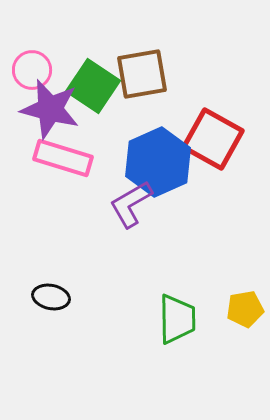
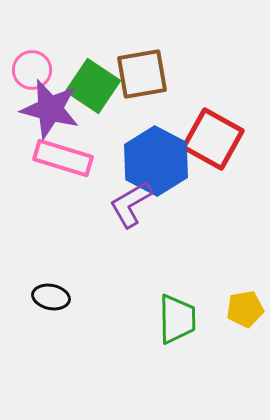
blue hexagon: moved 2 px left, 1 px up; rotated 8 degrees counterclockwise
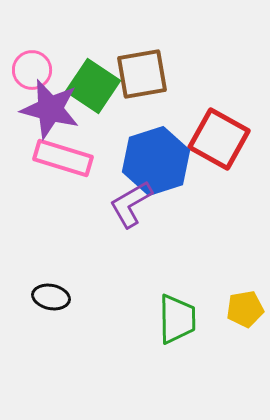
red square: moved 6 px right
blue hexagon: rotated 14 degrees clockwise
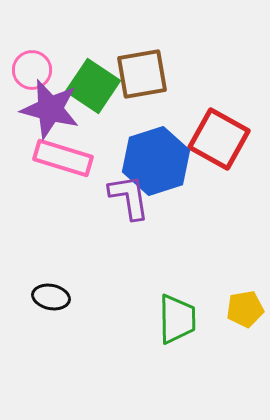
purple L-shape: moved 2 px left, 7 px up; rotated 111 degrees clockwise
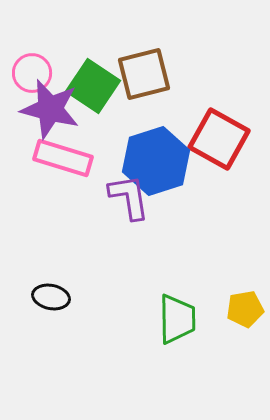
pink circle: moved 3 px down
brown square: moved 2 px right; rotated 4 degrees counterclockwise
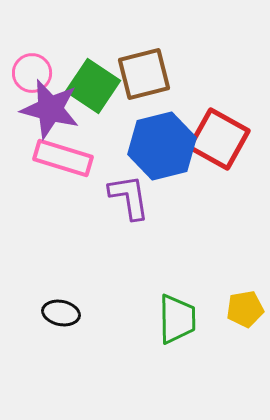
blue hexagon: moved 6 px right, 15 px up; rotated 4 degrees clockwise
black ellipse: moved 10 px right, 16 px down
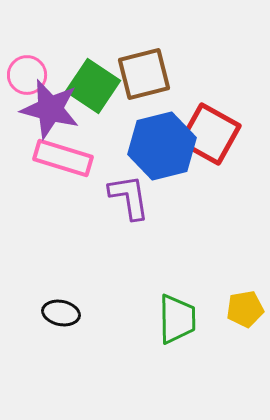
pink circle: moved 5 px left, 2 px down
red square: moved 9 px left, 5 px up
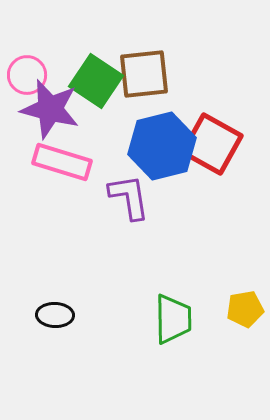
brown square: rotated 8 degrees clockwise
green square: moved 3 px right, 5 px up
red square: moved 2 px right, 10 px down
pink rectangle: moved 1 px left, 4 px down
black ellipse: moved 6 px left, 2 px down; rotated 9 degrees counterclockwise
green trapezoid: moved 4 px left
